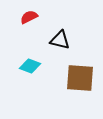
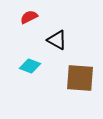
black triangle: moved 3 px left; rotated 15 degrees clockwise
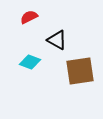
cyan diamond: moved 4 px up
brown square: moved 7 px up; rotated 12 degrees counterclockwise
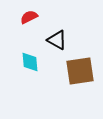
cyan diamond: rotated 65 degrees clockwise
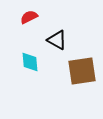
brown square: moved 2 px right
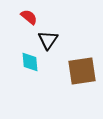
red semicircle: rotated 66 degrees clockwise
black triangle: moved 9 px left; rotated 35 degrees clockwise
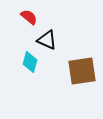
black triangle: moved 1 px left; rotated 40 degrees counterclockwise
cyan diamond: rotated 20 degrees clockwise
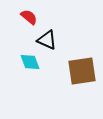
cyan diamond: rotated 35 degrees counterclockwise
